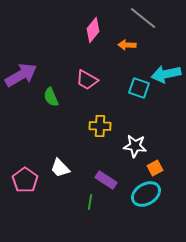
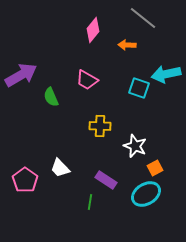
white star: rotated 15 degrees clockwise
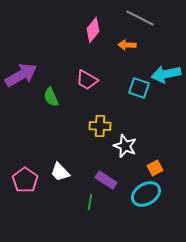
gray line: moved 3 px left; rotated 12 degrees counterclockwise
white star: moved 10 px left
white trapezoid: moved 4 px down
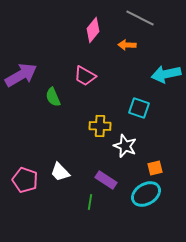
pink trapezoid: moved 2 px left, 4 px up
cyan square: moved 20 px down
green semicircle: moved 2 px right
orange square: rotated 14 degrees clockwise
pink pentagon: rotated 15 degrees counterclockwise
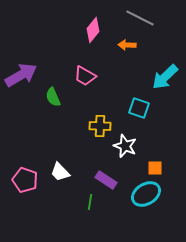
cyan arrow: moved 1 px left, 3 px down; rotated 32 degrees counterclockwise
orange square: rotated 14 degrees clockwise
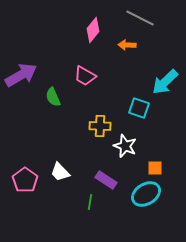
cyan arrow: moved 5 px down
pink pentagon: rotated 15 degrees clockwise
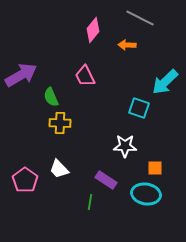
pink trapezoid: rotated 35 degrees clockwise
green semicircle: moved 2 px left
yellow cross: moved 40 px left, 3 px up
white star: rotated 20 degrees counterclockwise
white trapezoid: moved 1 px left, 3 px up
cyan ellipse: rotated 40 degrees clockwise
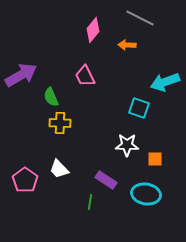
cyan arrow: rotated 24 degrees clockwise
white star: moved 2 px right, 1 px up
orange square: moved 9 px up
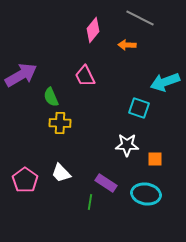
white trapezoid: moved 2 px right, 4 px down
purple rectangle: moved 3 px down
